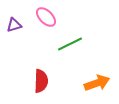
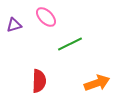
red semicircle: moved 2 px left
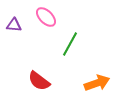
purple triangle: rotated 21 degrees clockwise
green line: rotated 35 degrees counterclockwise
red semicircle: rotated 125 degrees clockwise
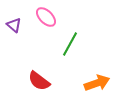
purple triangle: rotated 35 degrees clockwise
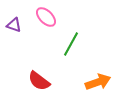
purple triangle: rotated 21 degrees counterclockwise
green line: moved 1 px right
orange arrow: moved 1 px right, 1 px up
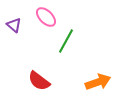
purple triangle: rotated 21 degrees clockwise
green line: moved 5 px left, 3 px up
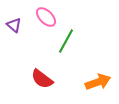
red semicircle: moved 3 px right, 2 px up
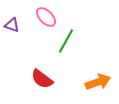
purple triangle: moved 2 px left; rotated 21 degrees counterclockwise
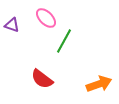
pink ellipse: moved 1 px down
green line: moved 2 px left
orange arrow: moved 1 px right, 2 px down
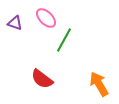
purple triangle: moved 3 px right, 2 px up
green line: moved 1 px up
orange arrow: rotated 100 degrees counterclockwise
